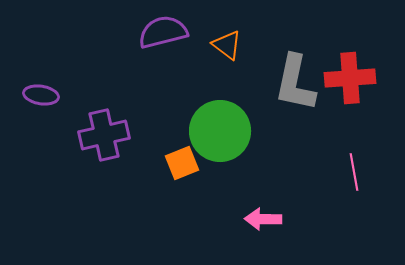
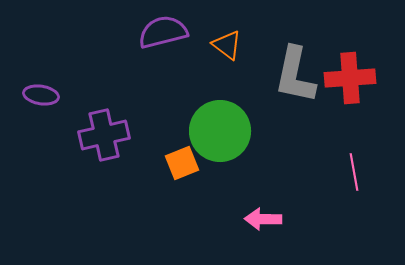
gray L-shape: moved 8 px up
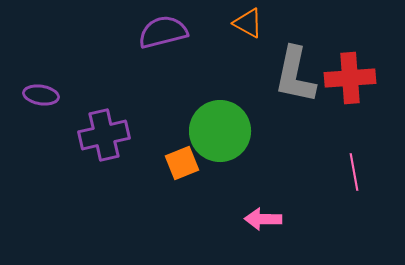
orange triangle: moved 21 px right, 22 px up; rotated 8 degrees counterclockwise
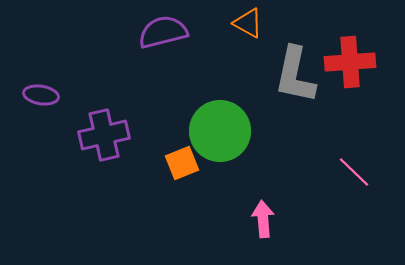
red cross: moved 16 px up
pink line: rotated 36 degrees counterclockwise
pink arrow: rotated 84 degrees clockwise
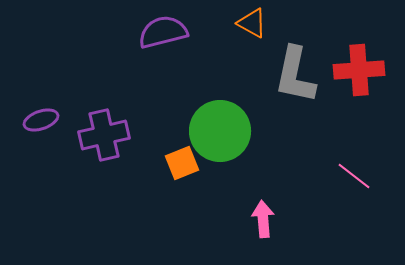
orange triangle: moved 4 px right
red cross: moved 9 px right, 8 px down
purple ellipse: moved 25 px down; rotated 28 degrees counterclockwise
pink line: moved 4 px down; rotated 6 degrees counterclockwise
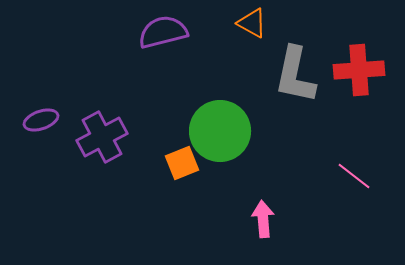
purple cross: moved 2 px left, 2 px down; rotated 15 degrees counterclockwise
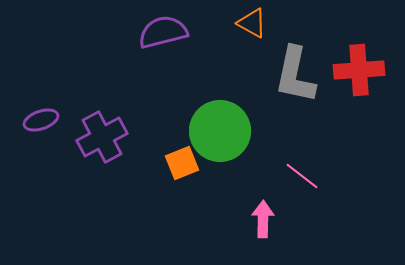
pink line: moved 52 px left
pink arrow: rotated 6 degrees clockwise
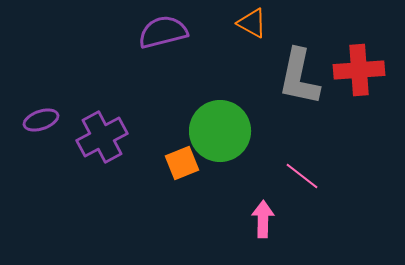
gray L-shape: moved 4 px right, 2 px down
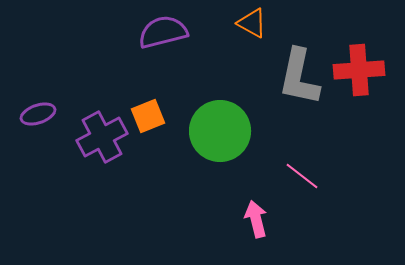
purple ellipse: moved 3 px left, 6 px up
orange square: moved 34 px left, 47 px up
pink arrow: moved 7 px left; rotated 15 degrees counterclockwise
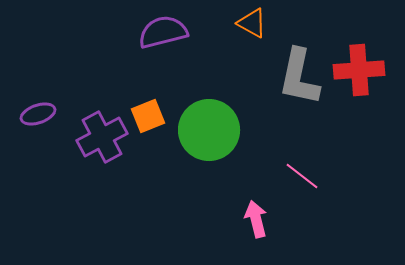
green circle: moved 11 px left, 1 px up
